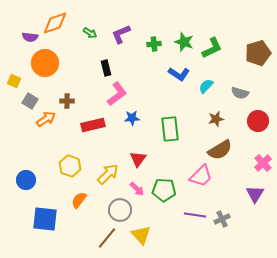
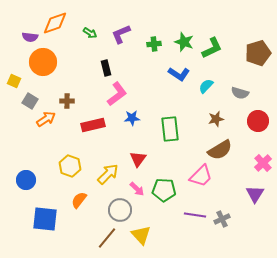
orange circle: moved 2 px left, 1 px up
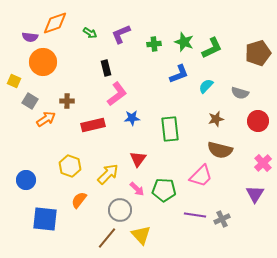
blue L-shape: rotated 55 degrees counterclockwise
brown semicircle: rotated 45 degrees clockwise
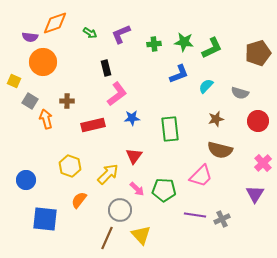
green star: rotated 12 degrees counterclockwise
orange arrow: rotated 72 degrees counterclockwise
red triangle: moved 4 px left, 3 px up
brown line: rotated 15 degrees counterclockwise
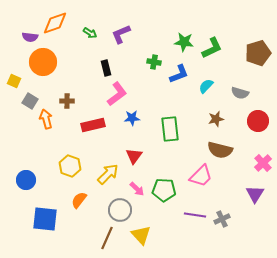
green cross: moved 18 px down; rotated 16 degrees clockwise
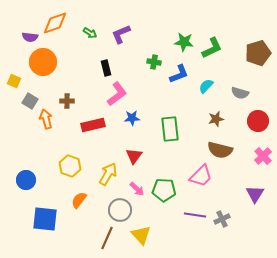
pink cross: moved 7 px up
yellow arrow: rotated 15 degrees counterclockwise
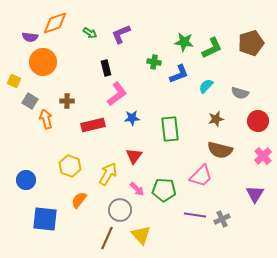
brown pentagon: moved 7 px left, 10 px up
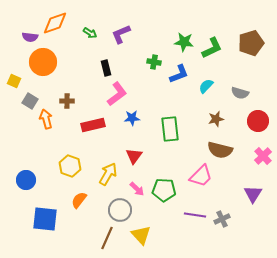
purple triangle: moved 2 px left
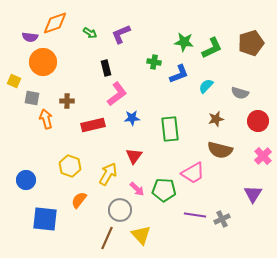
gray square: moved 2 px right, 3 px up; rotated 21 degrees counterclockwise
pink trapezoid: moved 8 px left, 3 px up; rotated 15 degrees clockwise
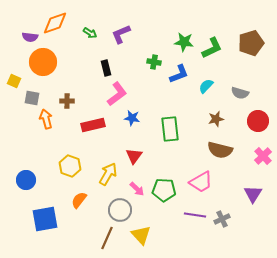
blue star: rotated 14 degrees clockwise
pink trapezoid: moved 8 px right, 9 px down
blue square: rotated 16 degrees counterclockwise
